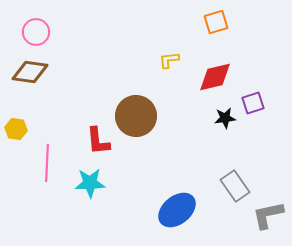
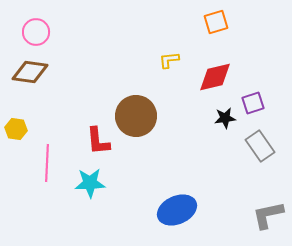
gray rectangle: moved 25 px right, 40 px up
blue ellipse: rotated 15 degrees clockwise
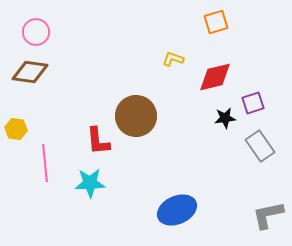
yellow L-shape: moved 4 px right, 1 px up; rotated 25 degrees clockwise
pink line: moved 2 px left; rotated 9 degrees counterclockwise
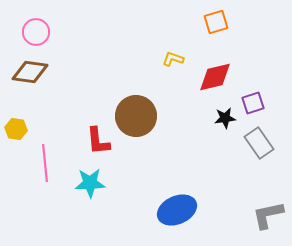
gray rectangle: moved 1 px left, 3 px up
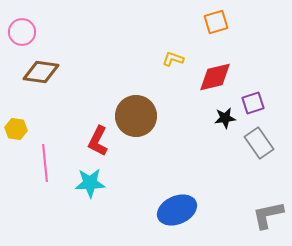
pink circle: moved 14 px left
brown diamond: moved 11 px right
red L-shape: rotated 32 degrees clockwise
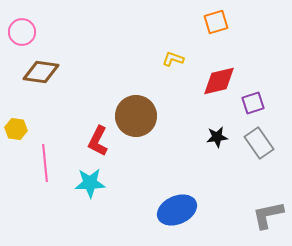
red diamond: moved 4 px right, 4 px down
black star: moved 8 px left, 19 px down
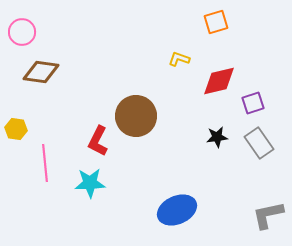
yellow L-shape: moved 6 px right
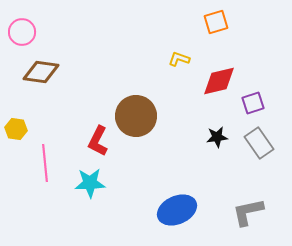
gray L-shape: moved 20 px left, 3 px up
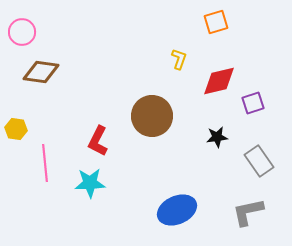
yellow L-shape: rotated 90 degrees clockwise
brown circle: moved 16 px right
gray rectangle: moved 18 px down
